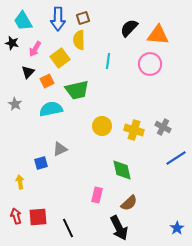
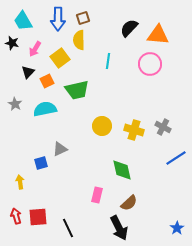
cyan semicircle: moved 6 px left
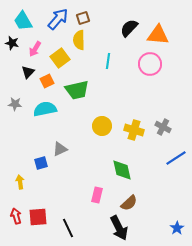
blue arrow: rotated 140 degrees counterclockwise
gray star: rotated 24 degrees counterclockwise
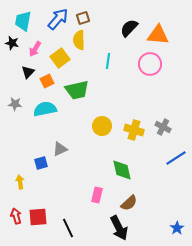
cyan trapezoid: rotated 40 degrees clockwise
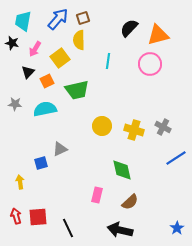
orange triangle: rotated 20 degrees counterclockwise
brown semicircle: moved 1 px right, 1 px up
black arrow: moved 1 px right, 2 px down; rotated 130 degrees clockwise
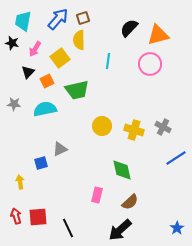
gray star: moved 1 px left
black arrow: rotated 55 degrees counterclockwise
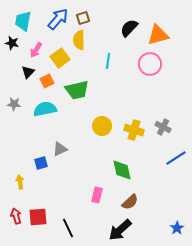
pink arrow: moved 1 px right, 1 px down
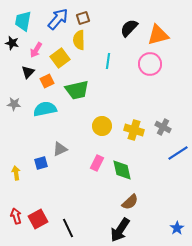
blue line: moved 2 px right, 5 px up
yellow arrow: moved 4 px left, 9 px up
pink rectangle: moved 32 px up; rotated 14 degrees clockwise
red square: moved 2 px down; rotated 24 degrees counterclockwise
black arrow: rotated 15 degrees counterclockwise
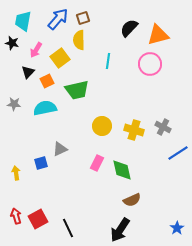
cyan semicircle: moved 1 px up
brown semicircle: moved 2 px right, 2 px up; rotated 18 degrees clockwise
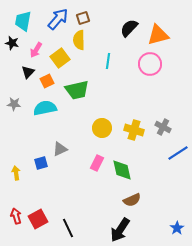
yellow circle: moved 2 px down
